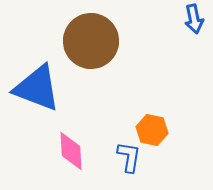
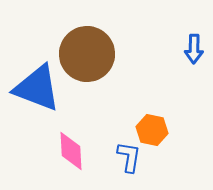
blue arrow: moved 30 px down; rotated 12 degrees clockwise
brown circle: moved 4 px left, 13 px down
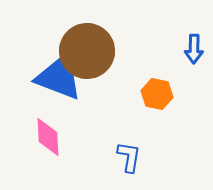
brown circle: moved 3 px up
blue triangle: moved 22 px right, 11 px up
orange hexagon: moved 5 px right, 36 px up
pink diamond: moved 23 px left, 14 px up
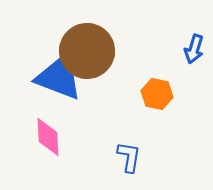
blue arrow: rotated 16 degrees clockwise
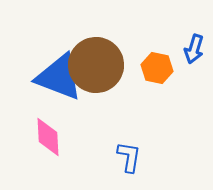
brown circle: moved 9 px right, 14 px down
orange hexagon: moved 26 px up
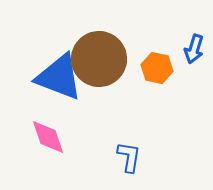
brown circle: moved 3 px right, 6 px up
pink diamond: rotated 15 degrees counterclockwise
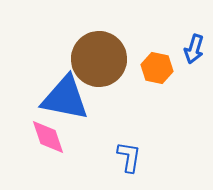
blue triangle: moved 6 px right, 21 px down; rotated 10 degrees counterclockwise
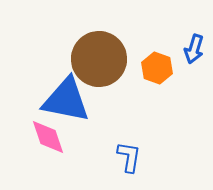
orange hexagon: rotated 8 degrees clockwise
blue triangle: moved 1 px right, 2 px down
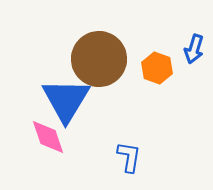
blue triangle: rotated 50 degrees clockwise
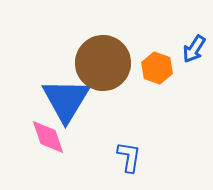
blue arrow: rotated 16 degrees clockwise
brown circle: moved 4 px right, 4 px down
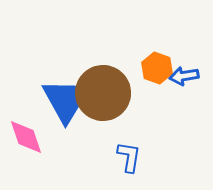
blue arrow: moved 10 px left, 27 px down; rotated 48 degrees clockwise
brown circle: moved 30 px down
pink diamond: moved 22 px left
